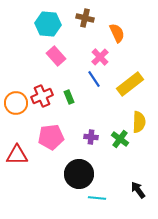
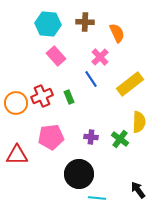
brown cross: moved 4 px down; rotated 12 degrees counterclockwise
blue line: moved 3 px left
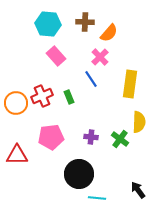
orange semicircle: moved 8 px left; rotated 66 degrees clockwise
yellow rectangle: rotated 44 degrees counterclockwise
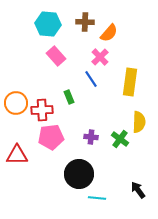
yellow rectangle: moved 2 px up
red cross: moved 14 px down; rotated 20 degrees clockwise
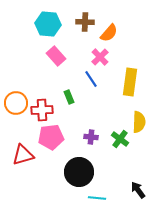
red triangle: moved 6 px right; rotated 15 degrees counterclockwise
black circle: moved 2 px up
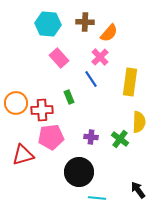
pink rectangle: moved 3 px right, 2 px down
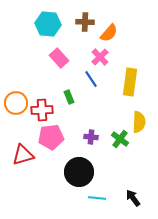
black arrow: moved 5 px left, 8 px down
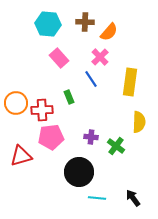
orange semicircle: moved 1 px up
green cross: moved 4 px left, 7 px down
red triangle: moved 2 px left, 1 px down
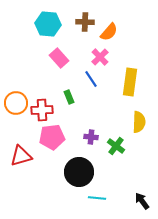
pink pentagon: moved 1 px right
black arrow: moved 9 px right, 3 px down
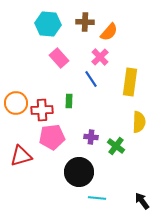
green rectangle: moved 4 px down; rotated 24 degrees clockwise
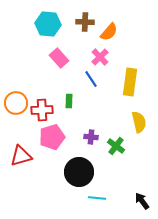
yellow semicircle: rotated 15 degrees counterclockwise
pink pentagon: rotated 10 degrees counterclockwise
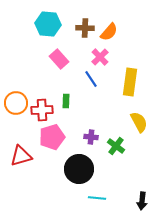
brown cross: moved 6 px down
pink rectangle: moved 1 px down
green rectangle: moved 3 px left
yellow semicircle: rotated 15 degrees counterclockwise
black circle: moved 3 px up
black arrow: rotated 138 degrees counterclockwise
